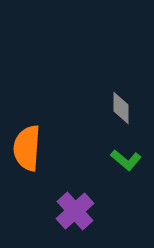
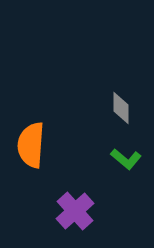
orange semicircle: moved 4 px right, 3 px up
green L-shape: moved 1 px up
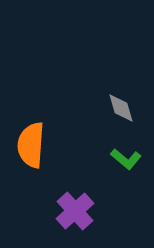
gray diamond: rotated 16 degrees counterclockwise
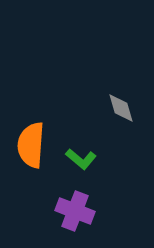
green L-shape: moved 45 px left
purple cross: rotated 27 degrees counterclockwise
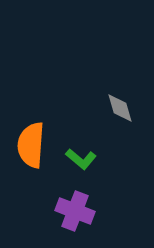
gray diamond: moved 1 px left
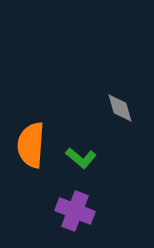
green L-shape: moved 1 px up
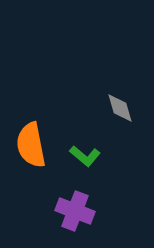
orange semicircle: rotated 15 degrees counterclockwise
green L-shape: moved 4 px right, 2 px up
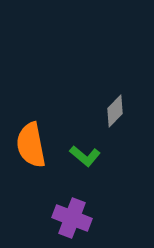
gray diamond: moved 5 px left, 3 px down; rotated 60 degrees clockwise
purple cross: moved 3 px left, 7 px down
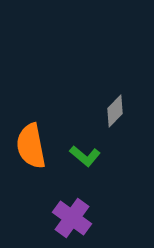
orange semicircle: moved 1 px down
purple cross: rotated 15 degrees clockwise
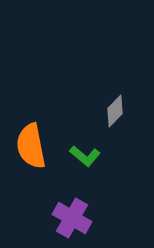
purple cross: rotated 6 degrees counterclockwise
